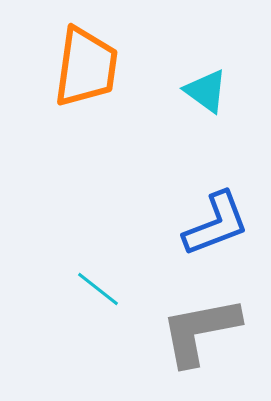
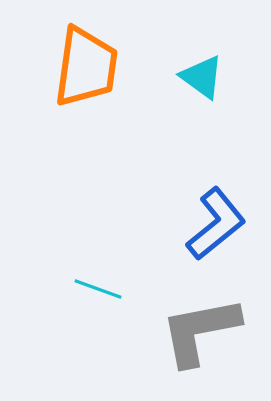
cyan triangle: moved 4 px left, 14 px up
blue L-shape: rotated 18 degrees counterclockwise
cyan line: rotated 18 degrees counterclockwise
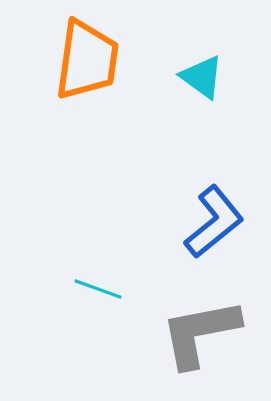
orange trapezoid: moved 1 px right, 7 px up
blue L-shape: moved 2 px left, 2 px up
gray L-shape: moved 2 px down
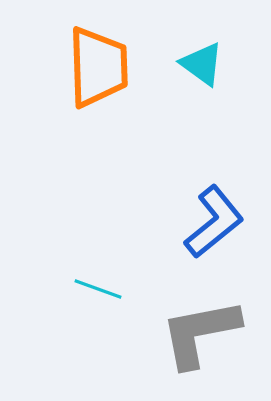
orange trapezoid: moved 11 px right, 7 px down; rotated 10 degrees counterclockwise
cyan triangle: moved 13 px up
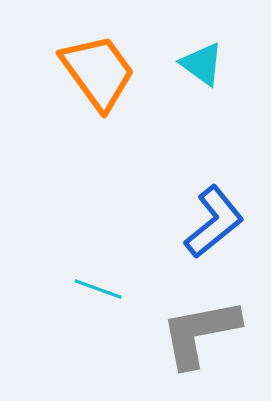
orange trapezoid: moved 5 px down; rotated 34 degrees counterclockwise
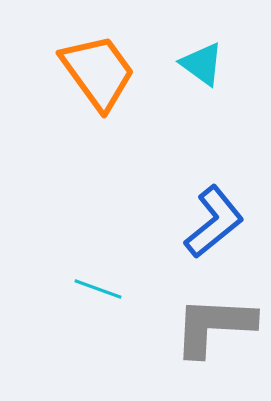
gray L-shape: moved 14 px right, 7 px up; rotated 14 degrees clockwise
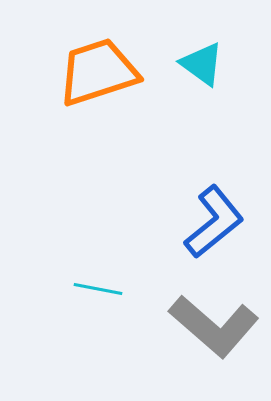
orange trapezoid: rotated 72 degrees counterclockwise
cyan line: rotated 9 degrees counterclockwise
gray L-shape: rotated 142 degrees counterclockwise
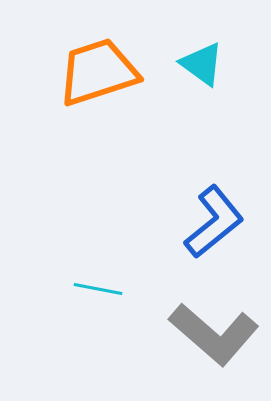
gray L-shape: moved 8 px down
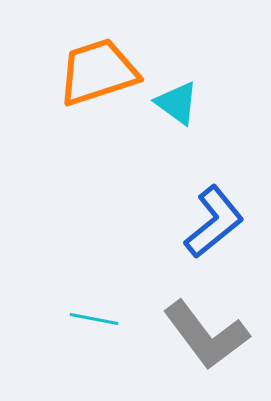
cyan triangle: moved 25 px left, 39 px down
cyan line: moved 4 px left, 30 px down
gray L-shape: moved 8 px left, 1 px down; rotated 12 degrees clockwise
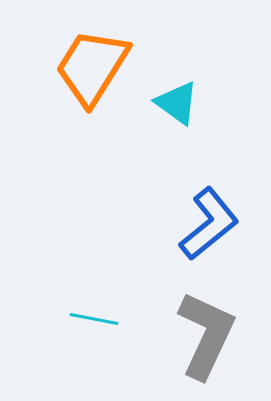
orange trapezoid: moved 6 px left, 5 px up; rotated 40 degrees counterclockwise
blue L-shape: moved 5 px left, 2 px down
gray L-shape: rotated 118 degrees counterclockwise
